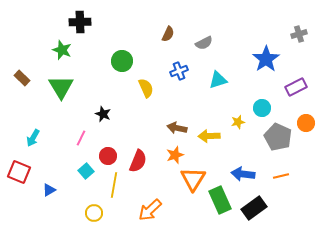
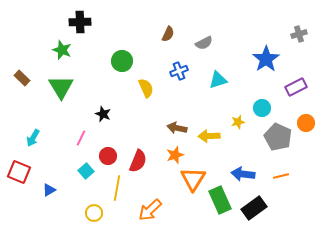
yellow line: moved 3 px right, 3 px down
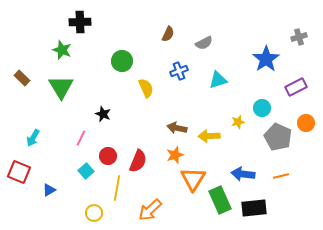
gray cross: moved 3 px down
black rectangle: rotated 30 degrees clockwise
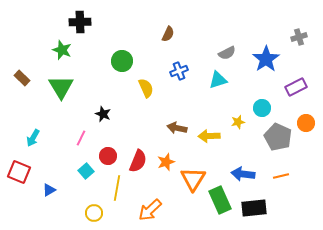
gray semicircle: moved 23 px right, 10 px down
orange star: moved 9 px left, 7 px down
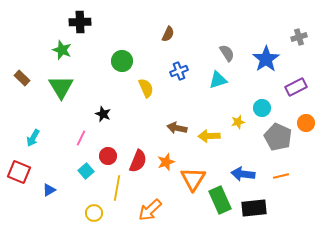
gray semicircle: rotated 96 degrees counterclockwise
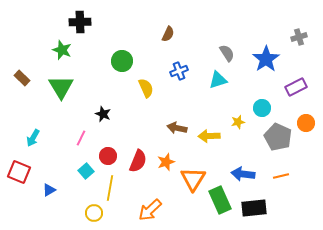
yellow line: moved 7 px left
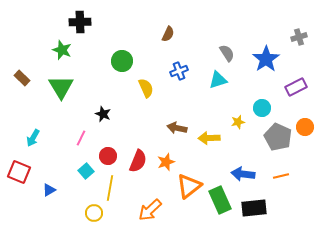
orange circle: moved 1 px left, 4 px down
yellow arrow: moved 2 px down
orange triangle: moved 4 px left, 7 px down; rotated 20 degrees clockwise
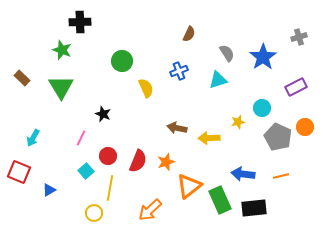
brown semicircle: moved 21 px right
blue star: moved 3 px left, 2 px up
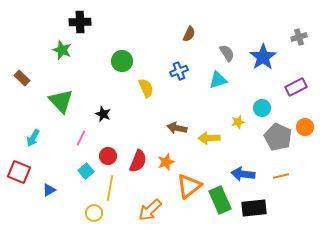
green triangle: moved 14 px down; rotated 12 degrees counterclockwise
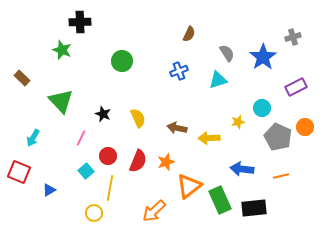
gray cross: moved 6 px left
yellow semicircle: moved 8 px left, 30 px down
blue arrow: moved 1 px left, 5 px up
orange arrow: moved 4 px right, 1 px down
